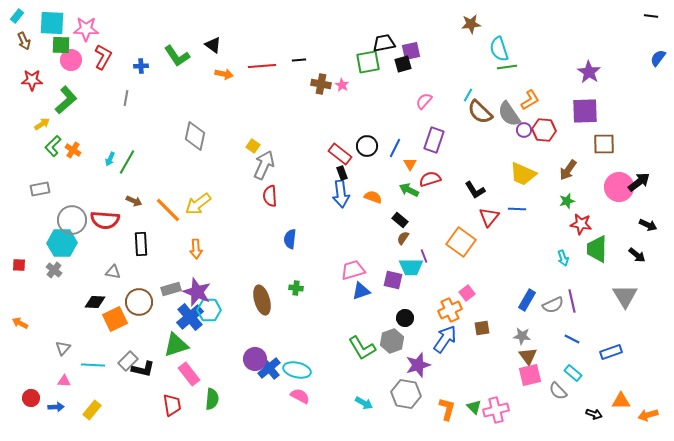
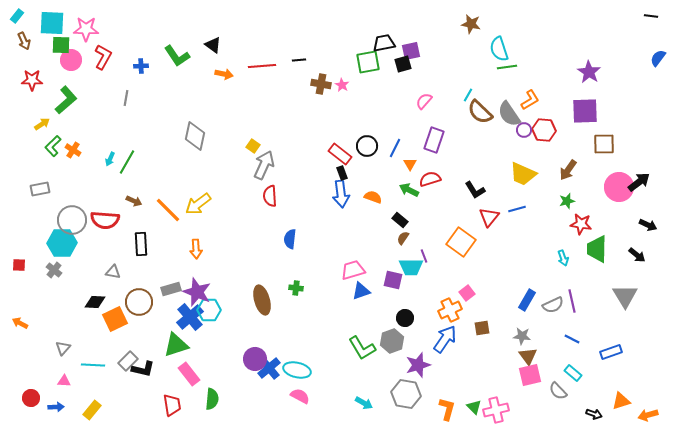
brown star at (471, 24): rotated 18 degrees clockwise
blue line at (517, 209): rotated 18 degrees counterclockwise
orange triangle at (621, 401): rotated 18 degrees counterclockwise
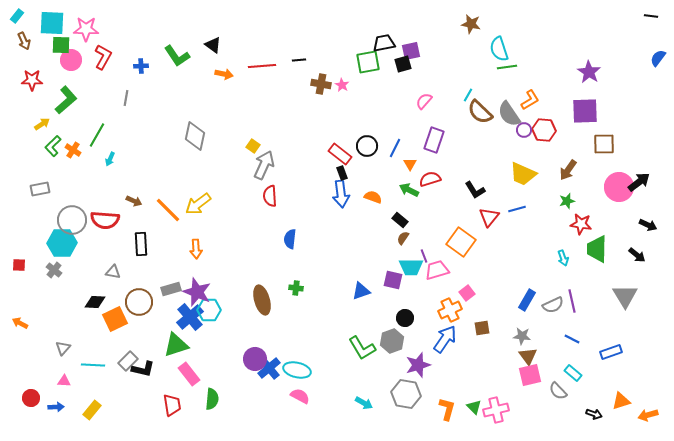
green line at (127, 162): moved 30 px left, 27 px up
pink trapezoid at (353, 270): moved 84 px right
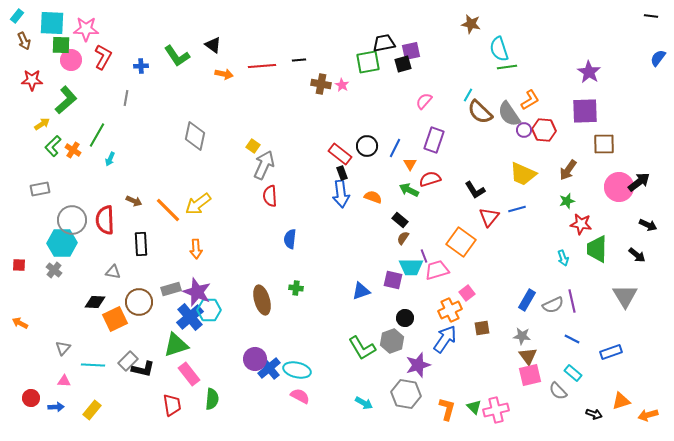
red semicircle at (105, 220): rotated 84 degrees clockwise
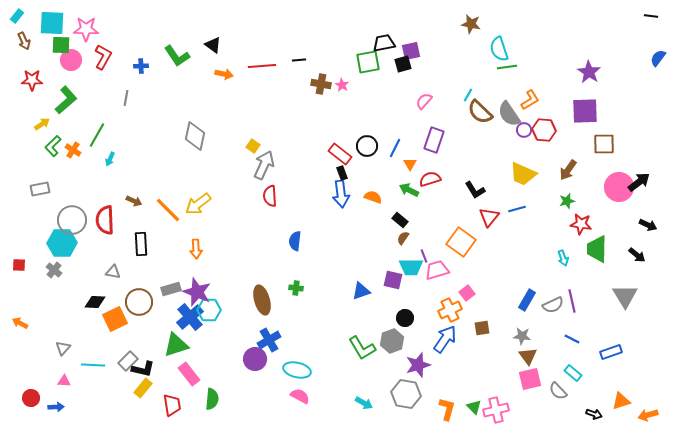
blue semicircle at (290, 239): moved 5 px right, 2 px down
blue cross at (269, 368): moved 28 px up; rotated 10 degrees clockwise
pink square at (530, 375): moved 4 px down
yellow rectangle at (92, 410): moved 51 px right, 22 px up
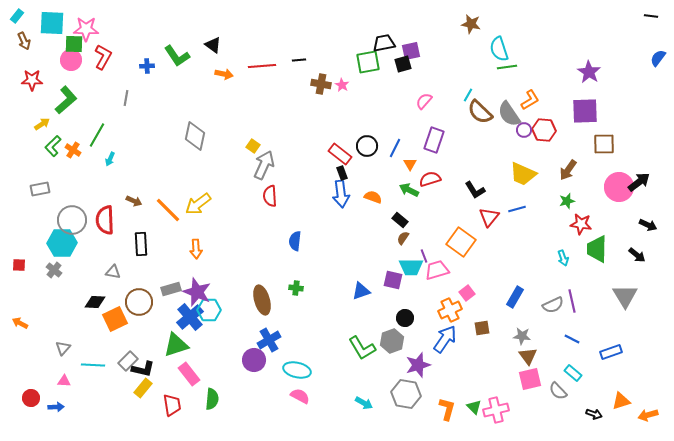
green square at (61, 45): moved 13 px right, 1 px up
blue cross at (141, 66): moved 6 px right
blue rectangle at (527, 300): moved 12 px left, 3 px up
purple circle at (255, 359): moved 1 px left, 1 px down
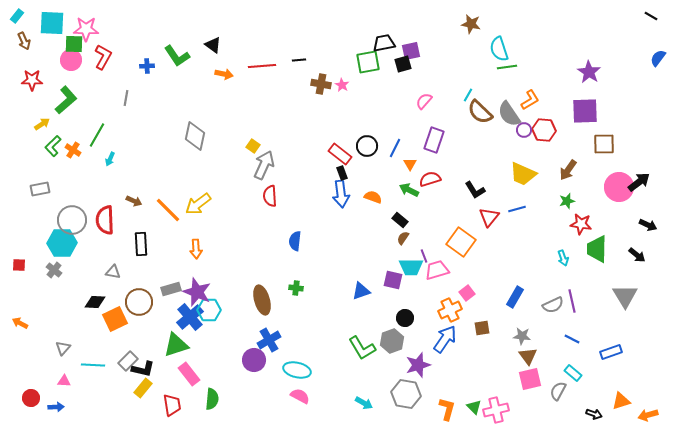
black line at (651, 16): rotated 24 degrees clockwise
gray semicircle at (558, 391): rotated 72 degrees clockwise
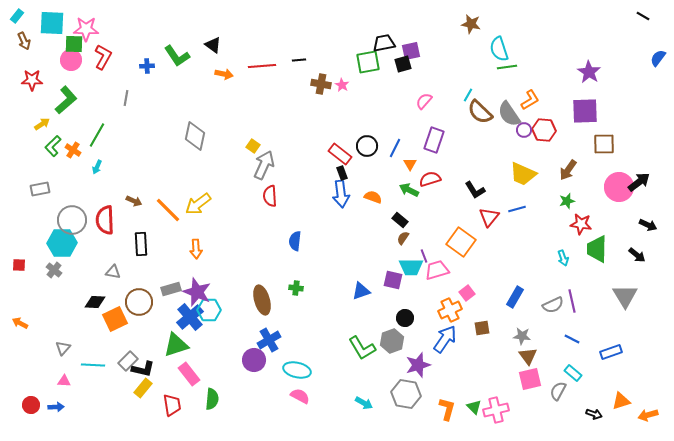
black line at (651, 16): moved 8 px left
cyan arrow at (110, 159): moved 13 px left, 8 px down
red circle at (31, 398): moved 7 px down
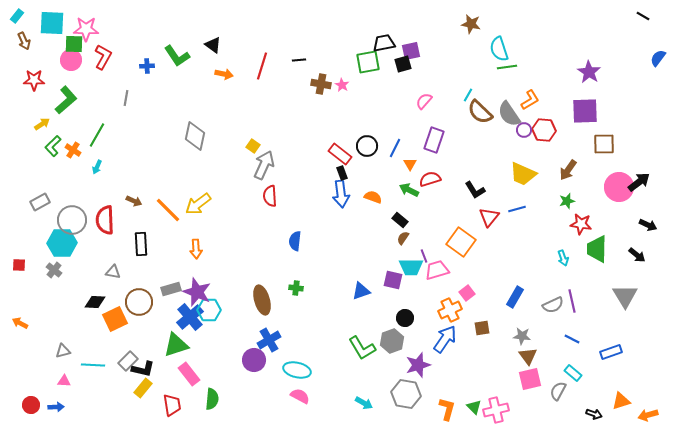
red line at (262, 66): rotated 68 degrees counterclockwise
red star at (32, 80): moved 2 px right
gray rectangle at (40, 189): moved 13 px down; rotated 18 degrees counterclockwise
gray triangle at (63, 348): moved 3 px down; rotated 35 degrees clockwise
